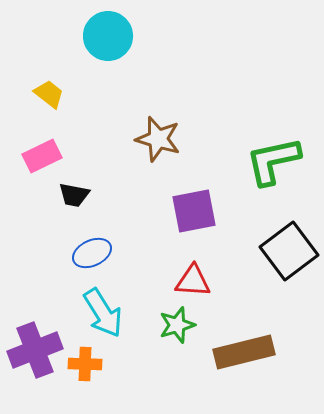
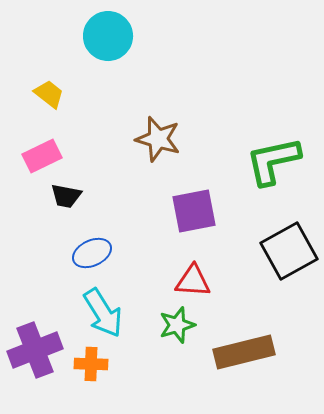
black trapezoid: moved 8 px left, 1 px down
black square: rotated 8 degrees clockwise
orange cross: moved 6 px right
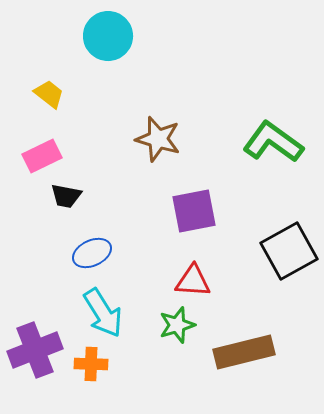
green L-shape: moved 19 px up; rotated 48 degrees clockwise
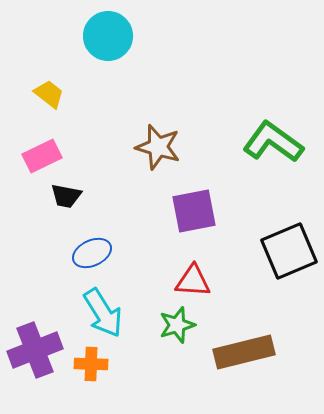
brown star: moved 8 px down
black square: rotated 6 degrees clockwise
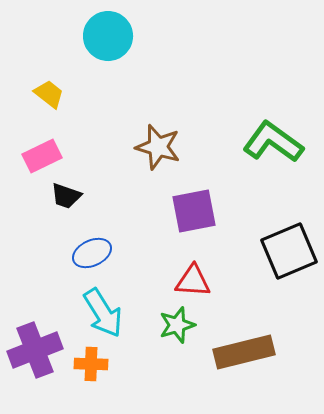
black trapezoid: rotated 8 degrees clockwise
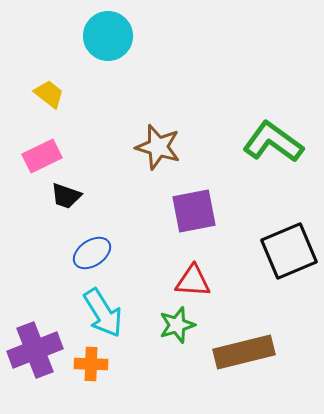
blue ellipse: rotated 9 degrees counterclockwise
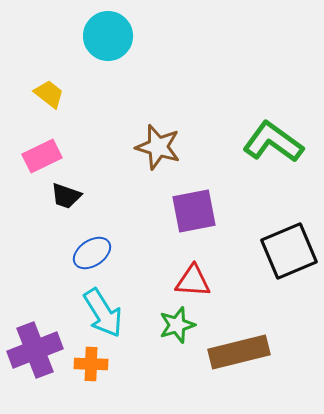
brown rectangle: moved 5 px left
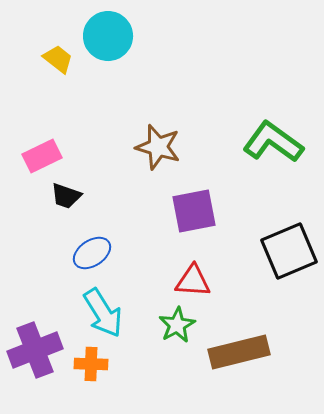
yellow trapezoid: moved 9 px right, 35 px up
green star: rotated 12 degrees counterclockwise
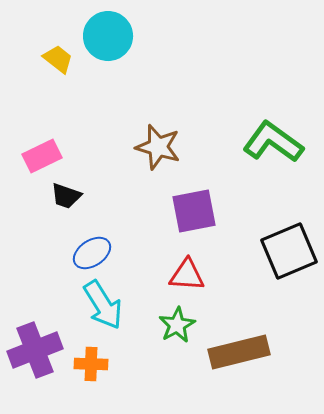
red triangle: moved 6 px left, 6 px up
cyan arrow: moved 8 px up
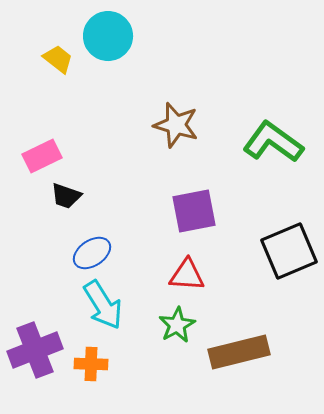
brown star: moved 18 px right, 22 px up
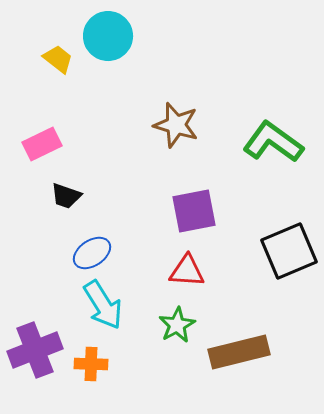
pink rectangle: moved 12 px up
red triangle: moved 4 px up
